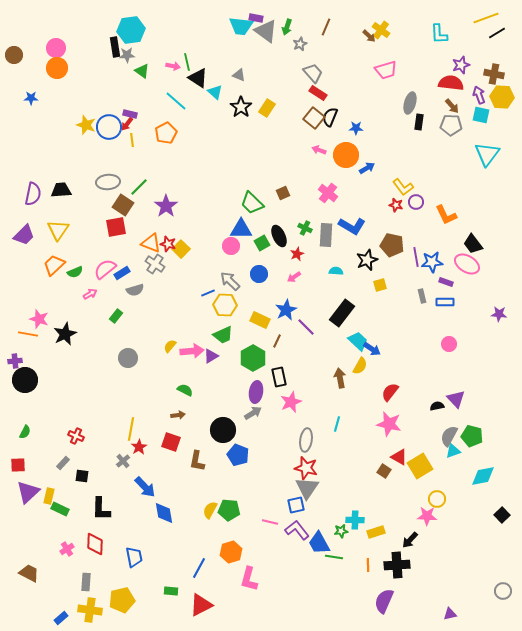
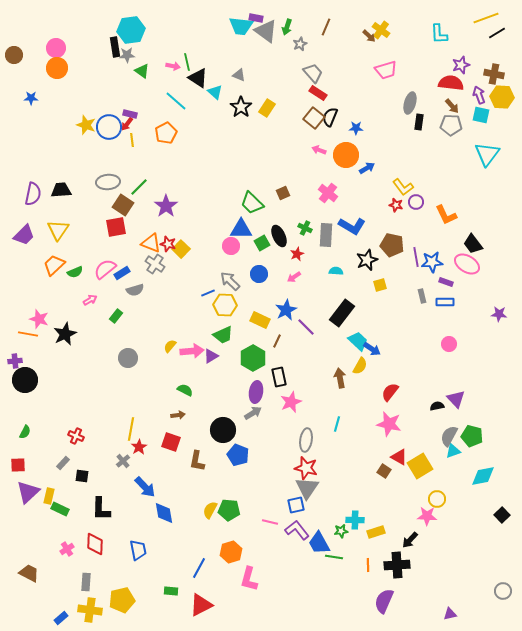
pink arrow at (90, 294): moved 6 px down
blue trapezoid at (134, 557): moved 4 px right, 7 px up
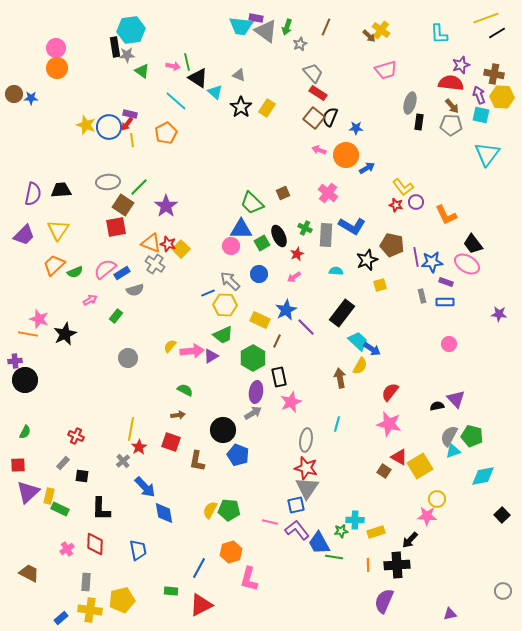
brown circle at (14, 55): moved 39 px down
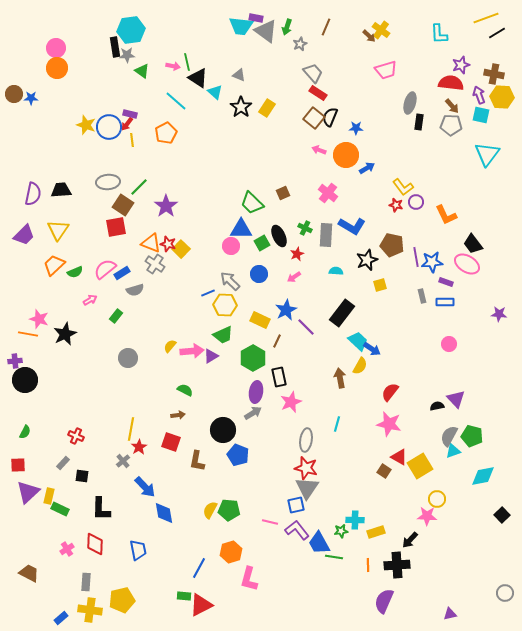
green rectangle at (171, 591): moved 13 px right, 5 px down
gray circle at (503, 591): moved 2 px right, 2 px down
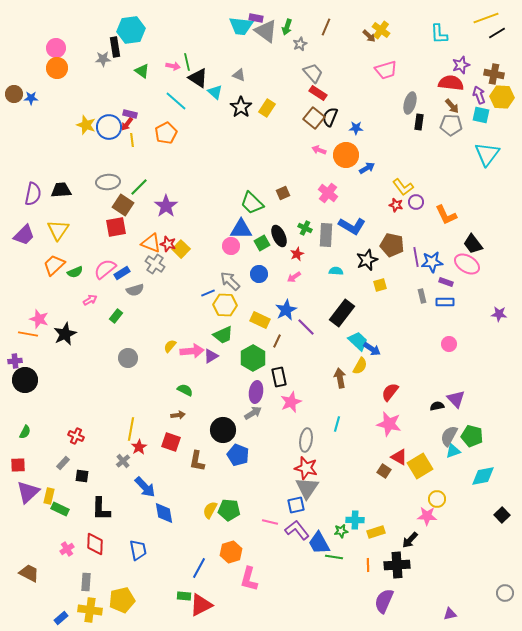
gray star at (127, 55): moved 24 px left, 4 px down
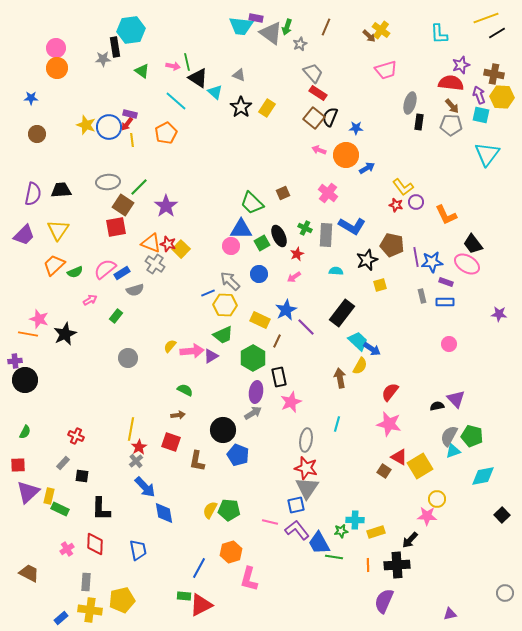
gray triangle at (266, 31): moved 5 px right, 2 px down
brown circle at (14, 94): moved 23 px right, 40 px down
gray cross at (123, 461): moved 13 px right
